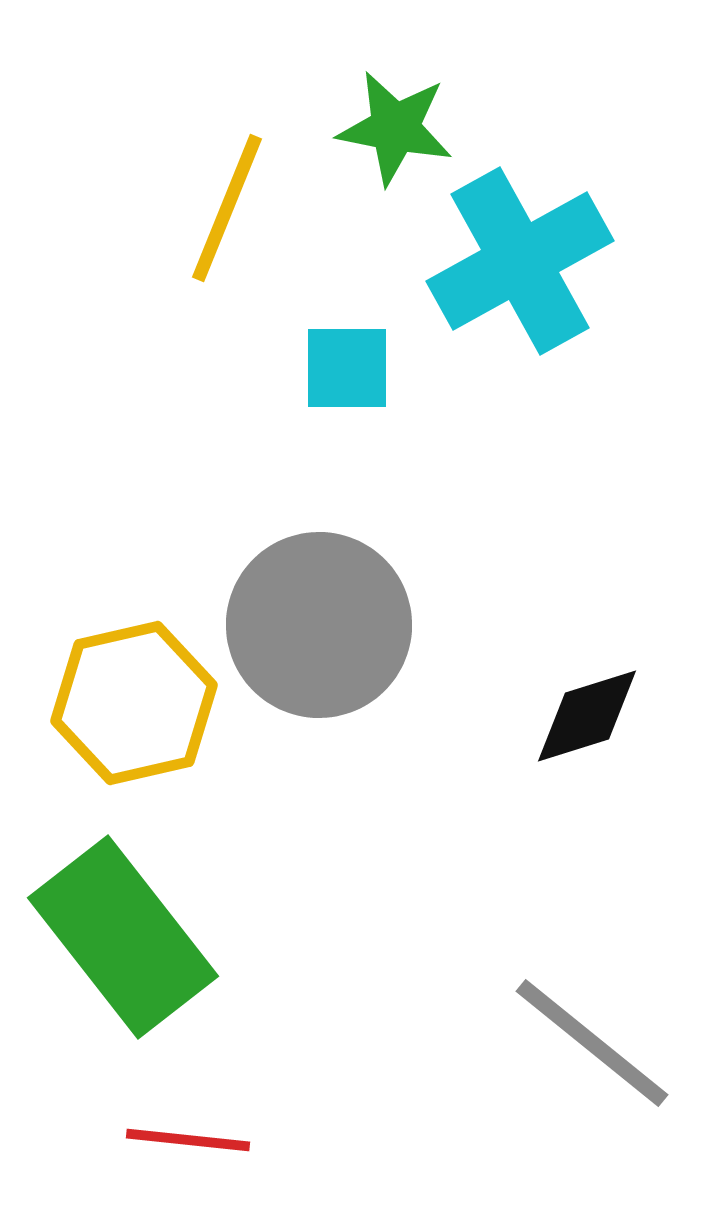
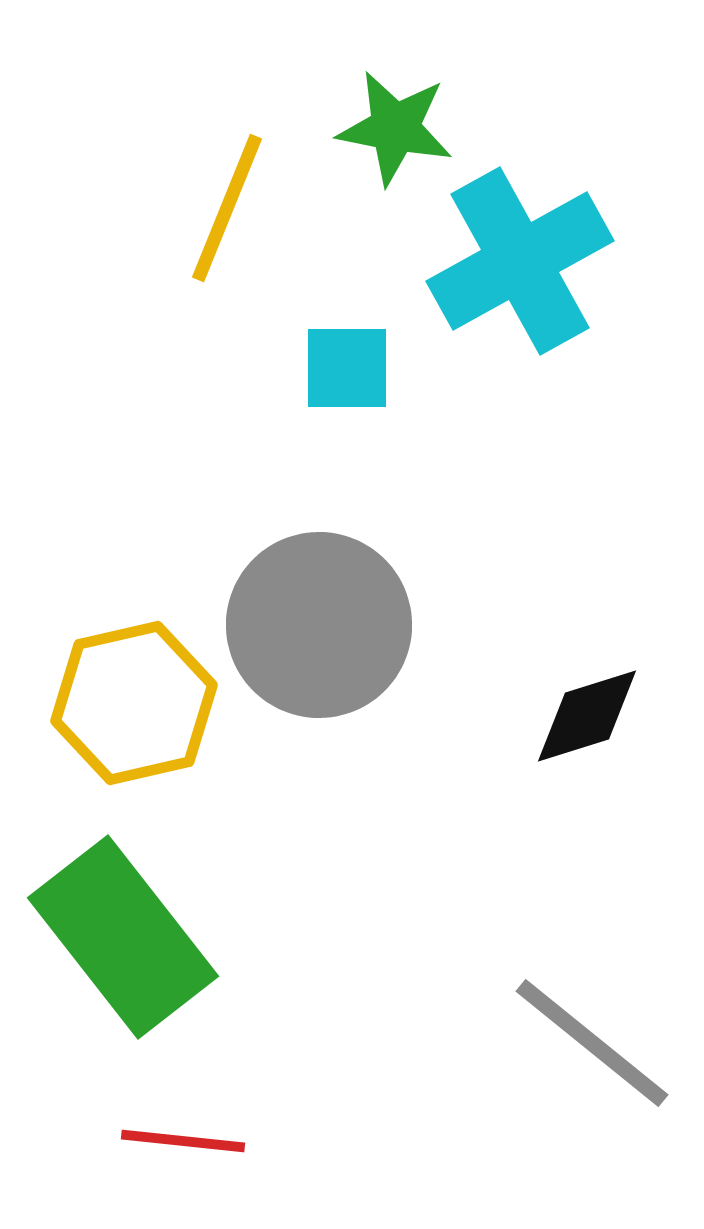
red line: moved 5 px left, 1 px down
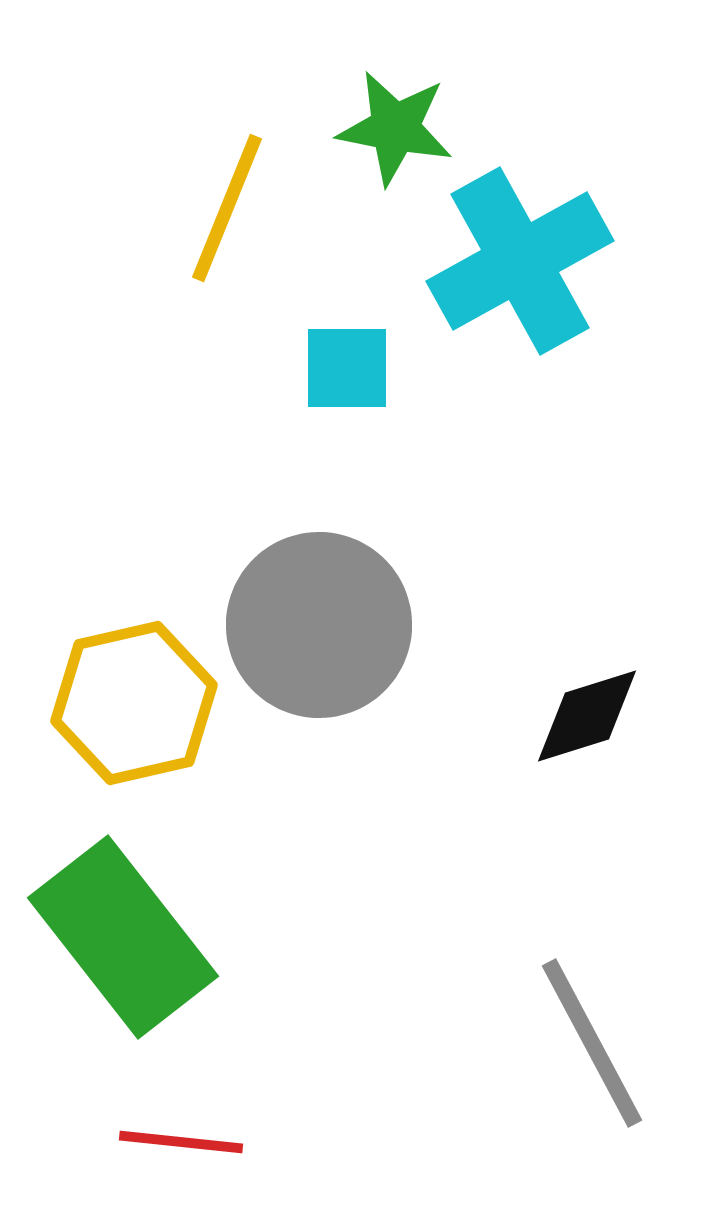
gray line: rotated 23 degrees clockwise
red line: moved 2 px left, 1 px down
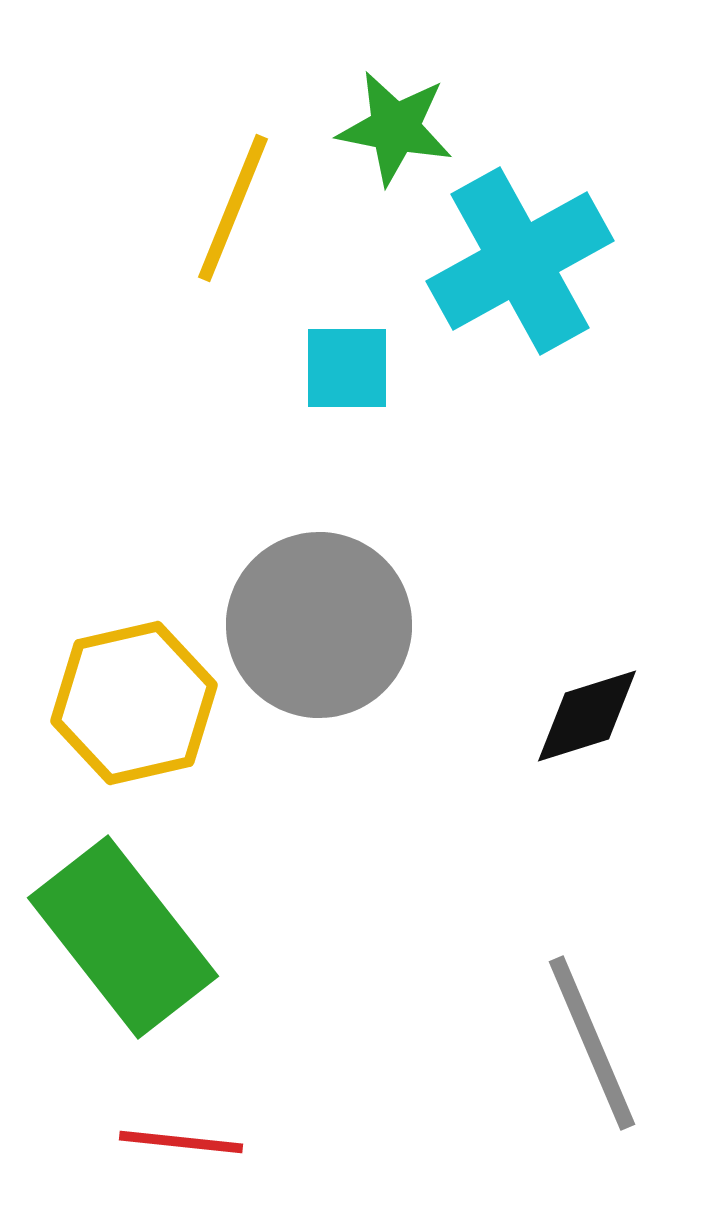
yellow line: moved 6 px right
gray line: rotated 5 degrees clockwise
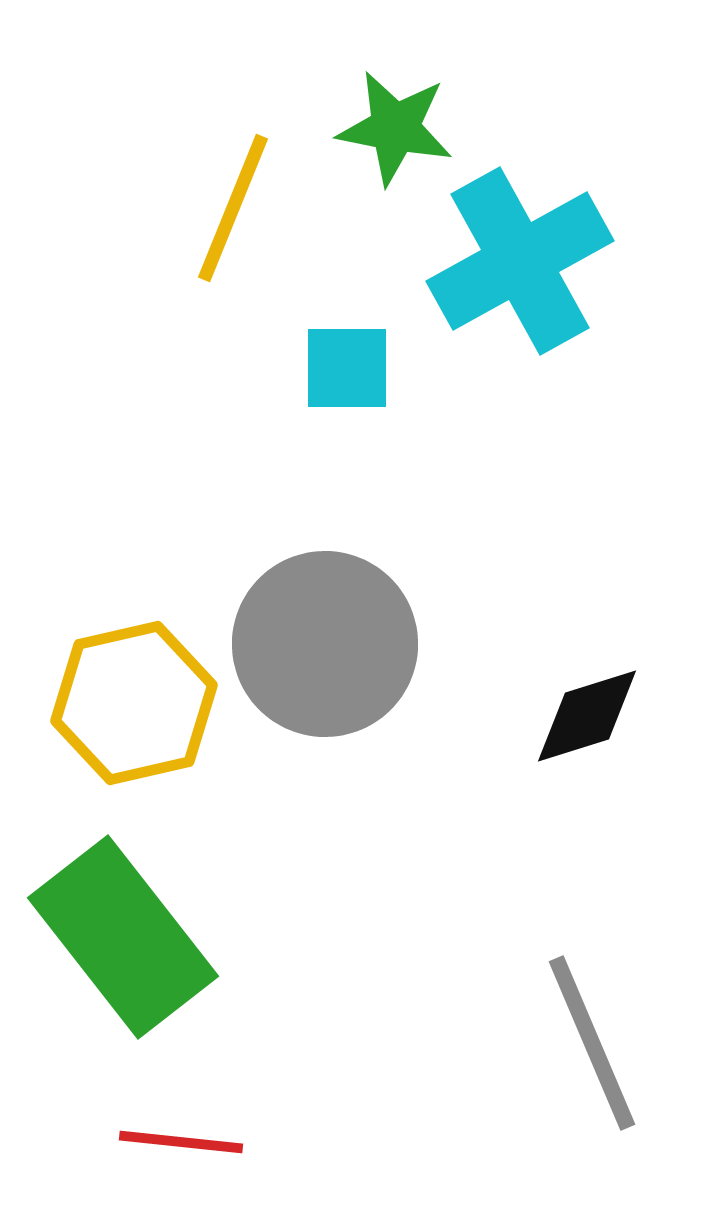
gray circle: moved 6 px right, 19 px down
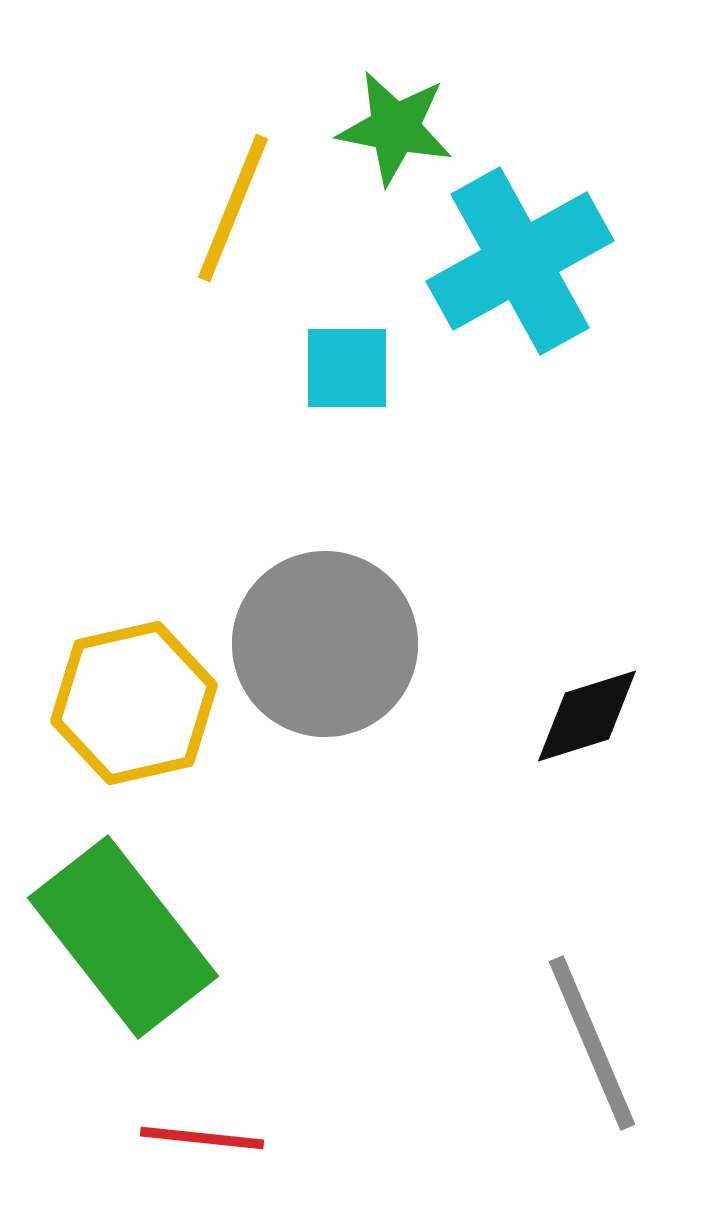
red line: moved 21 px right, 4 px up
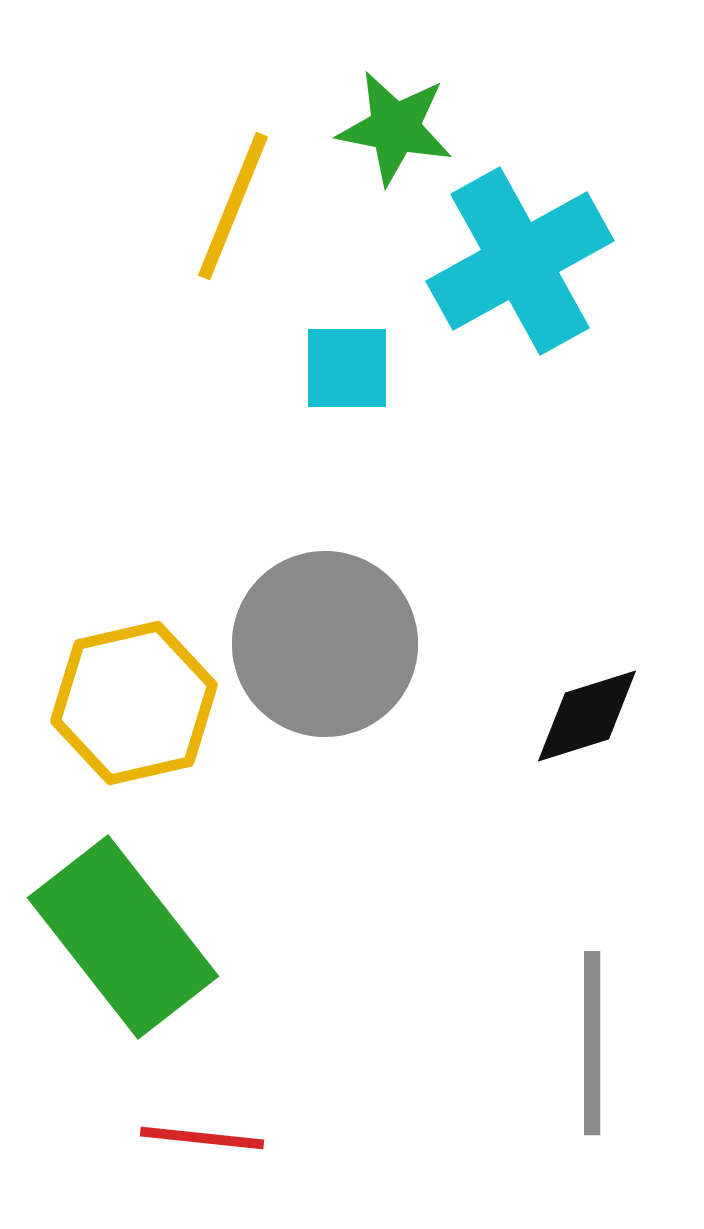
yellow line: moved 2 px up
gray line: rotated 23 degrees clockwise
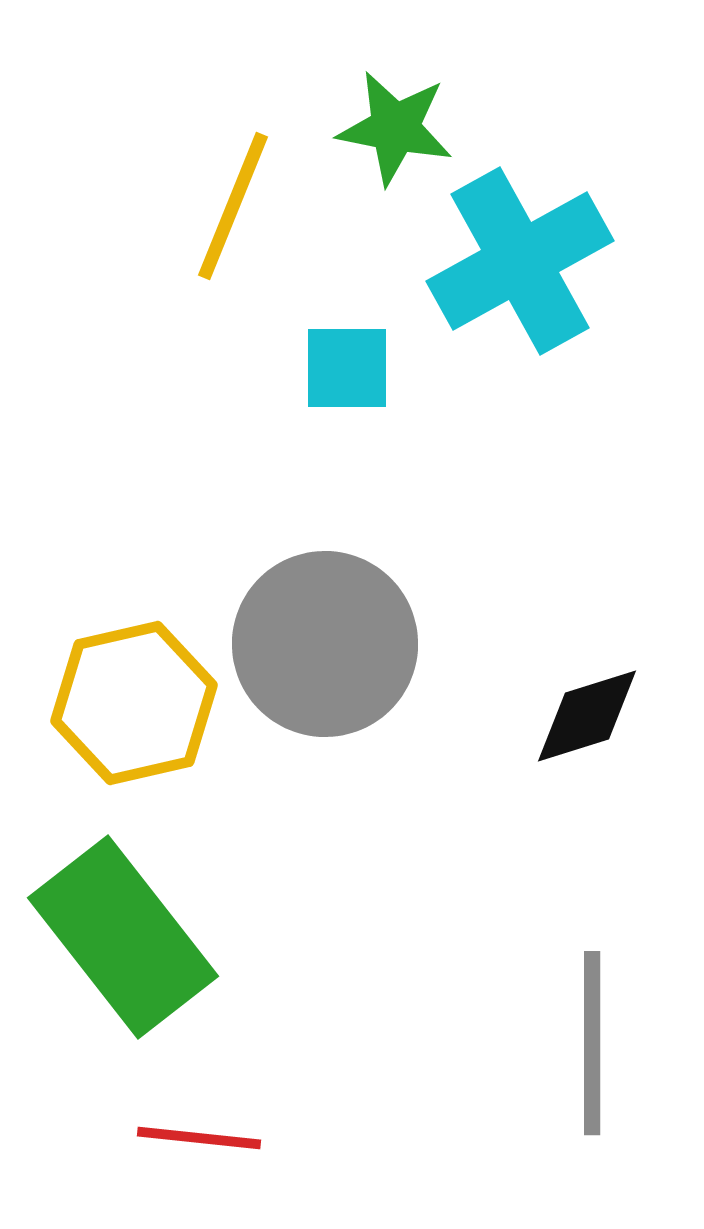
red line: moved 3 px left
